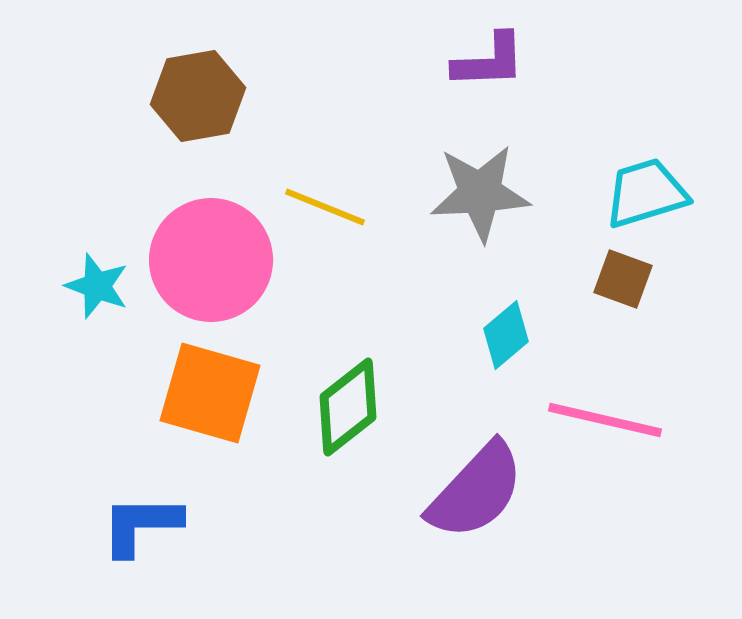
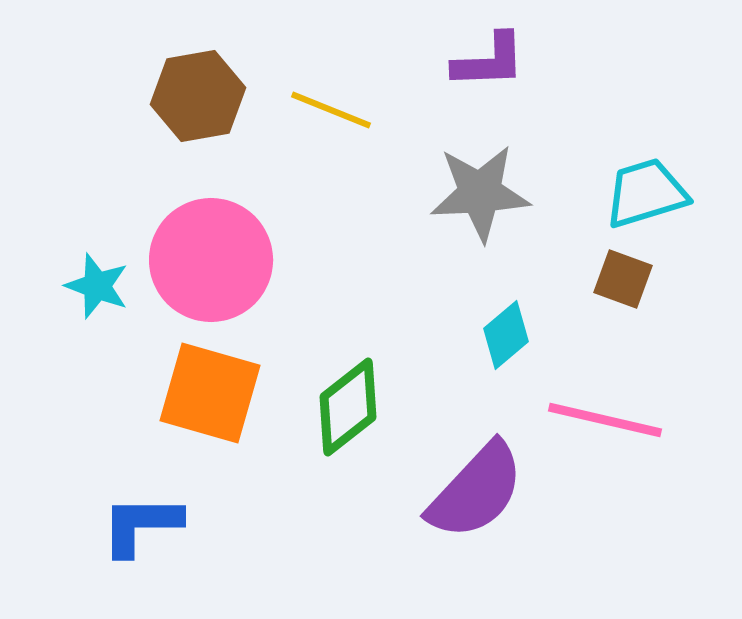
yellow line: moved 6 px right, 97 px up
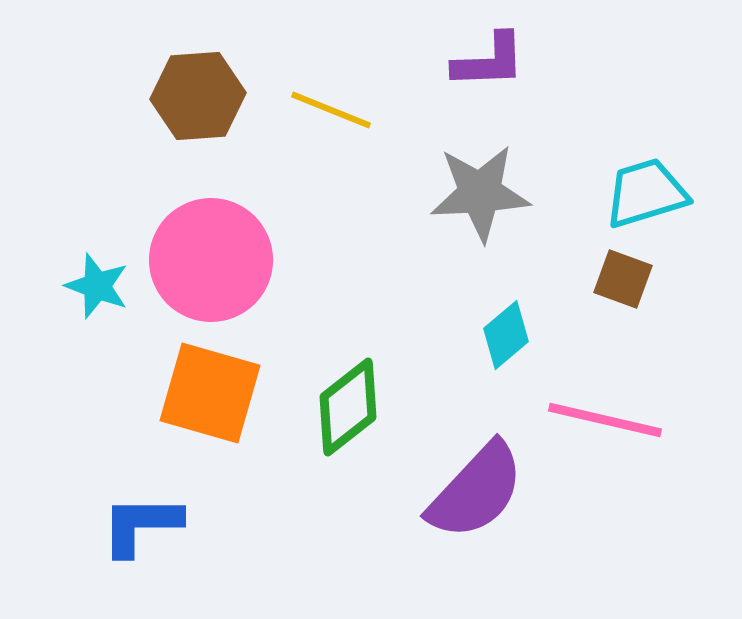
brown hexagon: rotated 6 degrees clockwise
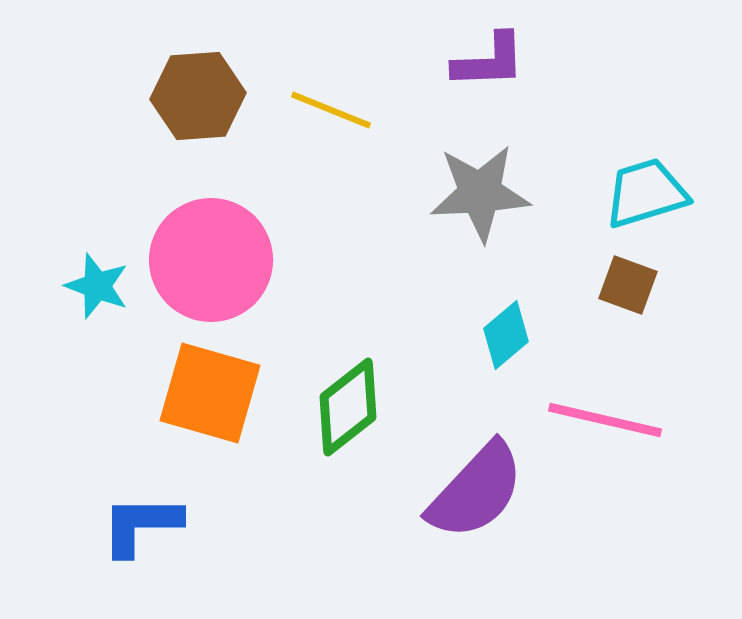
brown square: moved 5 px right, 6 px down
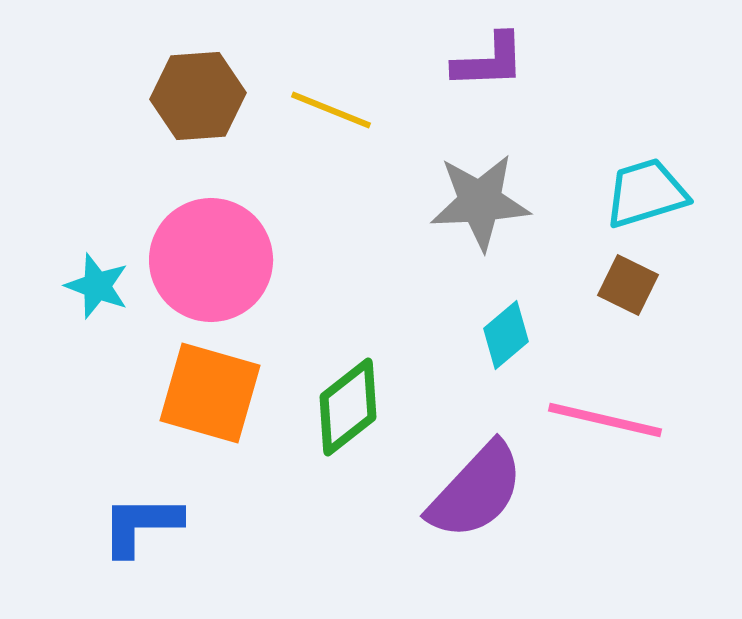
gray star: moved 9 px down
brown square: rotated 6 degrees clockwise
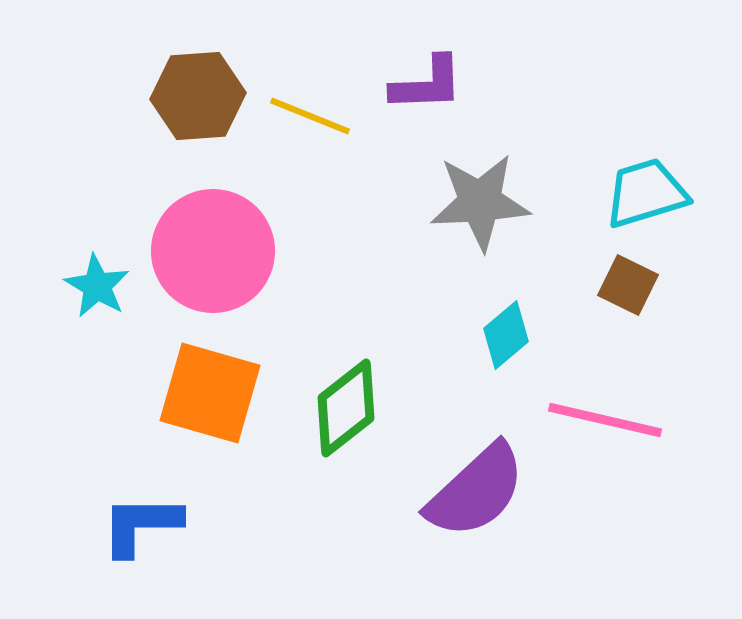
purple L-shape: moved 62 px left, 23 px down
yellow line: moved 21 px left, 6 px down
pink circle: moved 2 px right, 9 px up
cyan star: rotated 10 degrees clockwise
green diamond: moved 2 px left, 1 px down
purple semicircle: rotated 4 degrees clockwise
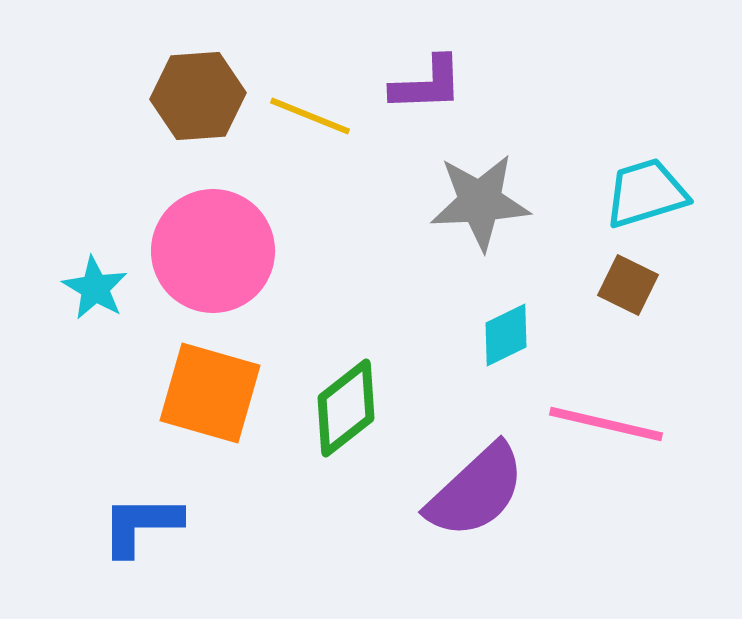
cyan star: moved 2 px left, 2 px down
cyan diamond: rotated 14 degrees clockwise
pink line: moved 1 px right, 4 px down
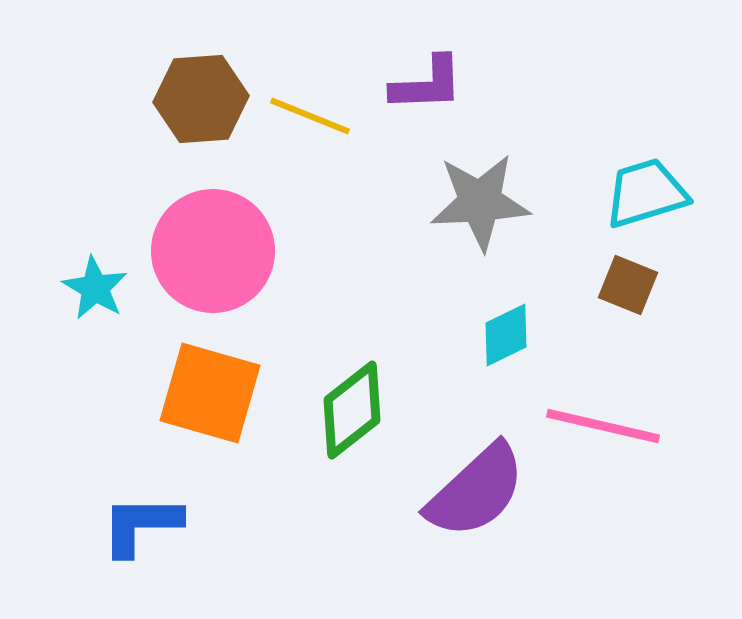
brown hexagon: moved 3 px right, 3 px down
brown square: rotated 4 degrees counterclockwise
green diamond: moved 6 px right, 2 px down
pink line: moved 3 px left, 2 px down
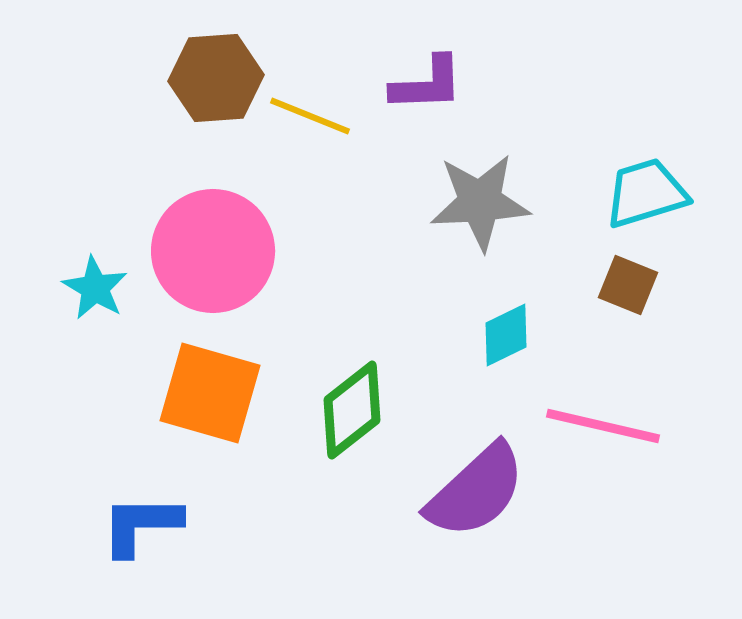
brown hexagon: moved 15 px right, 21 px up
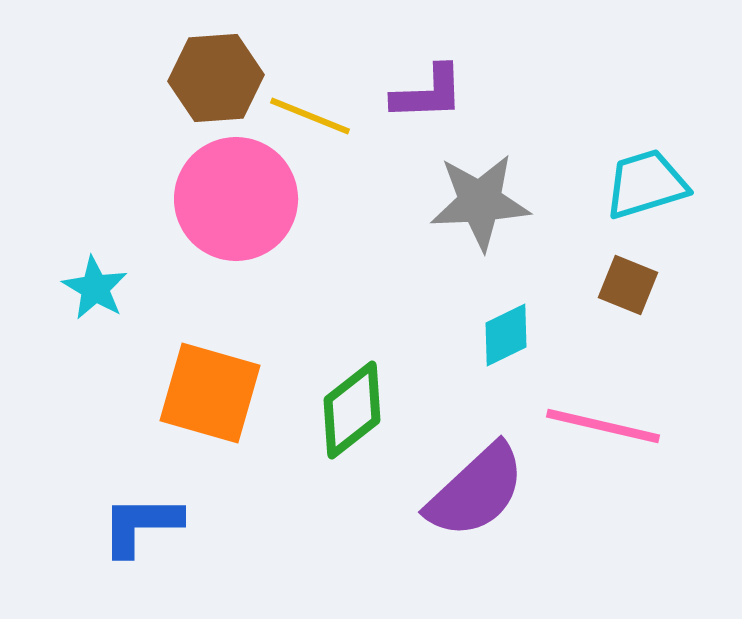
purple L-shape: moved 1 px right, 9 px down
cyan trapezoid: moved 9 px up
pink circle: moved 23 px right, 52 px up
